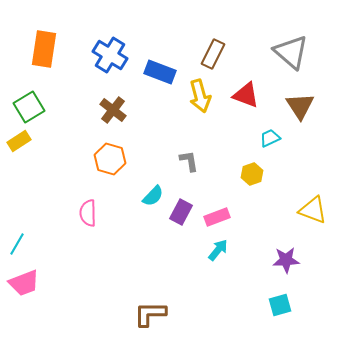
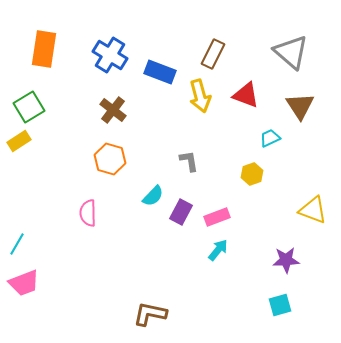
brown L-shape: rotated 12 degrees clockwise
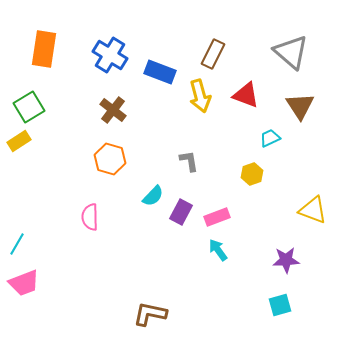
pink semicircle: moved 2 px right, 4 px down
cyan arrow: rotated 75 degrees counterclockwise
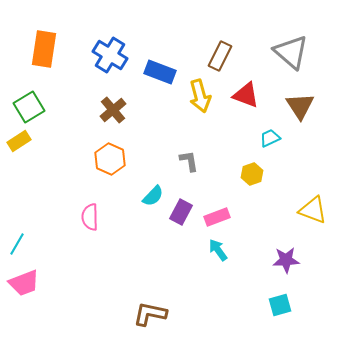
brown rectangle: moved 7 px right, 2 px down
brown cross: rotated 12 degrees clockwise
orange hexagon: rotated 8 degrees clockwise
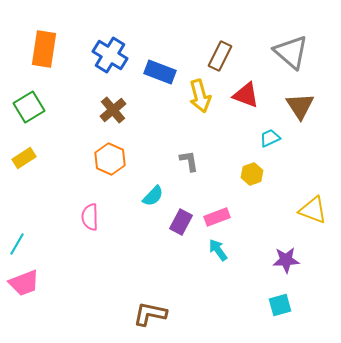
yellow rectangle: moved 5 px right, 17 px down
purple rectangle: moved 10 px down
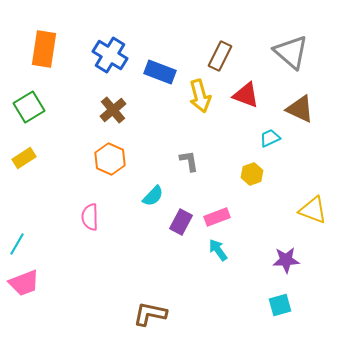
brown triangle: moved 3 px down; rotated 32 degrees counterclockwise
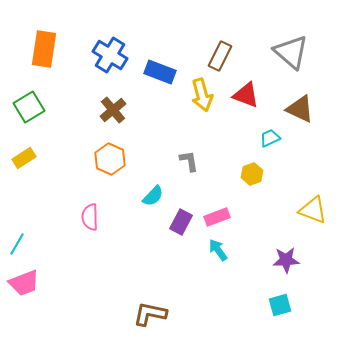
yellow arrow: moved 2 px right, 1 px up
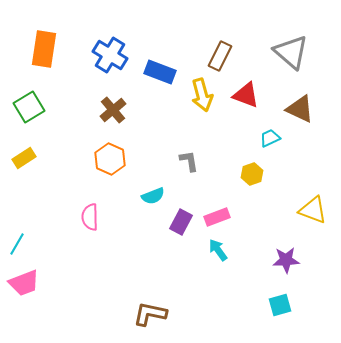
cyan semicircle: rotated 25 degrees clockwise
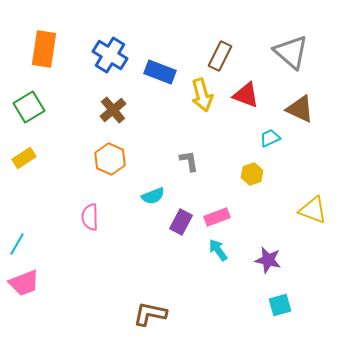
purple star: moved 18 px left; rotated 16 degrees clockwise
